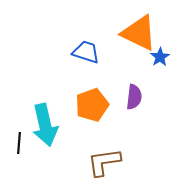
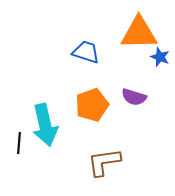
orange triangle: rotated 27 degrees counterclockwise
blue star: rotated 18 degrees counterclockwise
purple semicircle: rotated 100 degrees clockwise
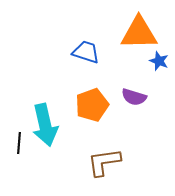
blue star: moved 1 px left, 4 px down
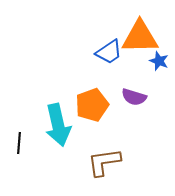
orange triangle: moved 1 px right, 4 px down
blue trapezoid: moved 23 px right; rotated 128 degrees clockwise
cyan arrow: moved 13 px right
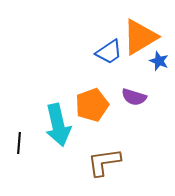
orange triangle: rotated 30 degrees counterclockwise
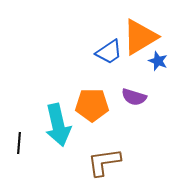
blue star: moved 1 px left
orange pentagon: rotated 20 degrees clockwise
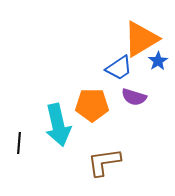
orange triangle: moved 1 px right, 2 px down
blue trapezoid: moved 10 px right, 16 px down
blue star: rotated 18 degrees clockwise
